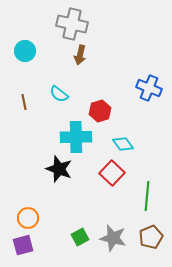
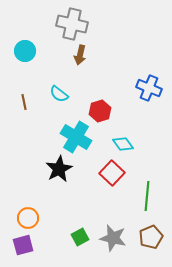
cyan cross: rotated 32 degrees clockwise
black star: rotated 24 degrees clockwise
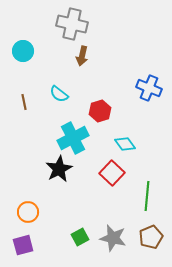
cyan circle: moved 2 px left
brown arrow: moved 2 px right, 1 px down
cyan cross: moved 3 px left, 1 px down; rotated 32 degrees clockwise
cyan diamond: moved 2 px right
orange circle: moved 6 px up
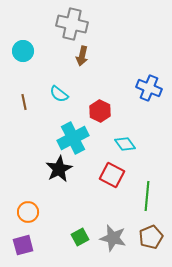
red hexagon: rotated 15 degrees counterclockwise
red square: moved 2 px down; rotated 15 degrees counterclockwise
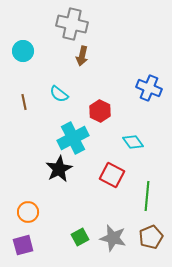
cyan diamond: moved 8 px right, 2 px up
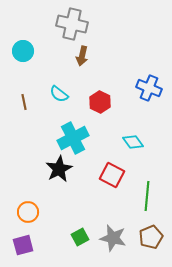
red hexagon: moved 9 px up
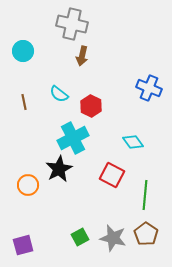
red hexagon: moved 9 px left, 4 px down
green line: moved 2 px left, 1 px up
orange circle: moved 27 px up
brown pentagon: moved 5 px left, 3 px up; rotated 15 degrees counterclockwise
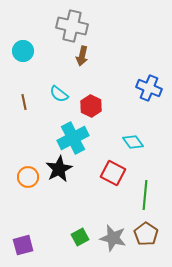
gray cross: moved 2 px down
red square: moved 1 px right, 2 px up
orange circle: moved 8 px up
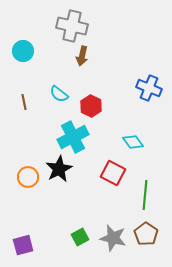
cyan cross: moved 1 px up
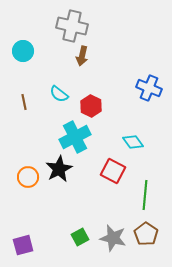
cyan cross: moved 2 px right
red square: moved 2 px up
